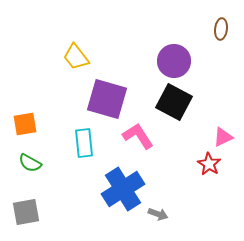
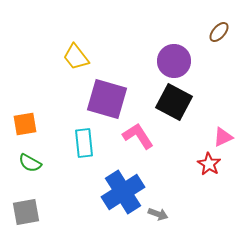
brown ellipse: moved 2 px left, 3 px down; rotated 35 degrees clockwise
blue cross: moved 3 px down
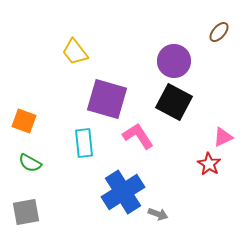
yellow trapezoid: moved 1 px left, 5 px up
orange square: moved 1 px left, 3 px up; rotated 30 degrees clockwise
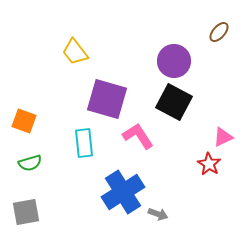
green semicircle: rotated 45 degrees counterclockwise
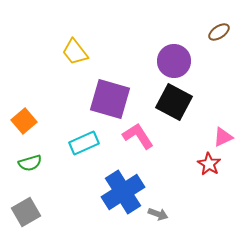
brown ellipse: rotated 15 degrees clockwise
purple square: moved 3 px right
orange square: rotated 30 degrees clockwise
cyan rectangle: rotated 72 degrees clockwise
gray square: rotated 20 degrees counterclockwise
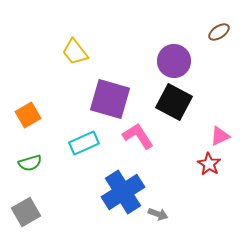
orange square: moved 4 px right, 6 px up; rotated 10 degrees clockwise
pink triangle: moved 3 px left, 1 px up
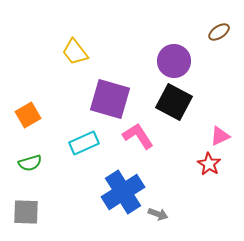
gray square: rotated 32 degrees clockwise
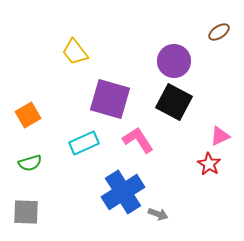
pink L-shape: moved 4 px down
